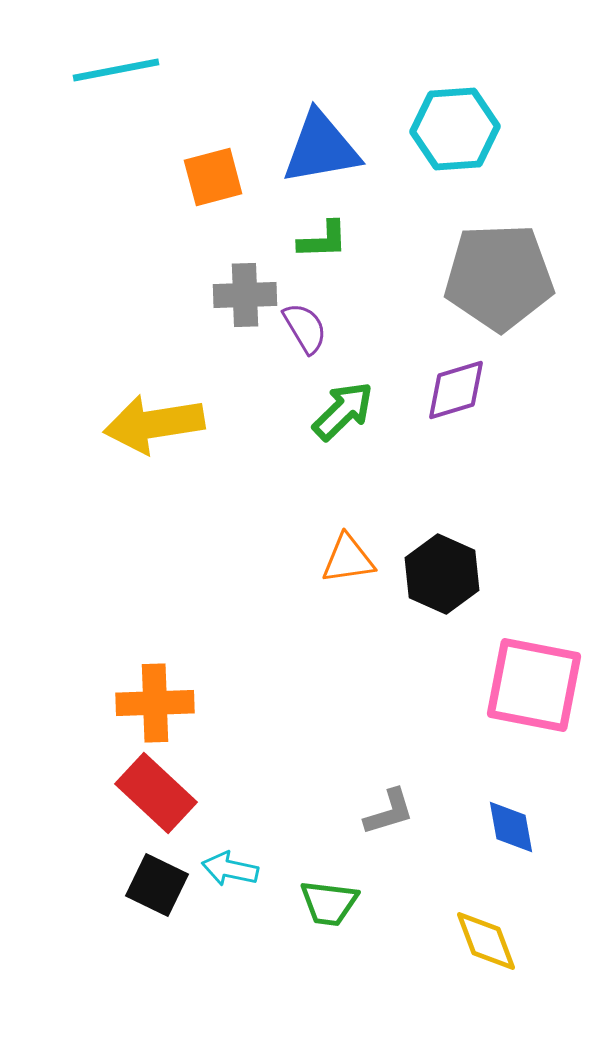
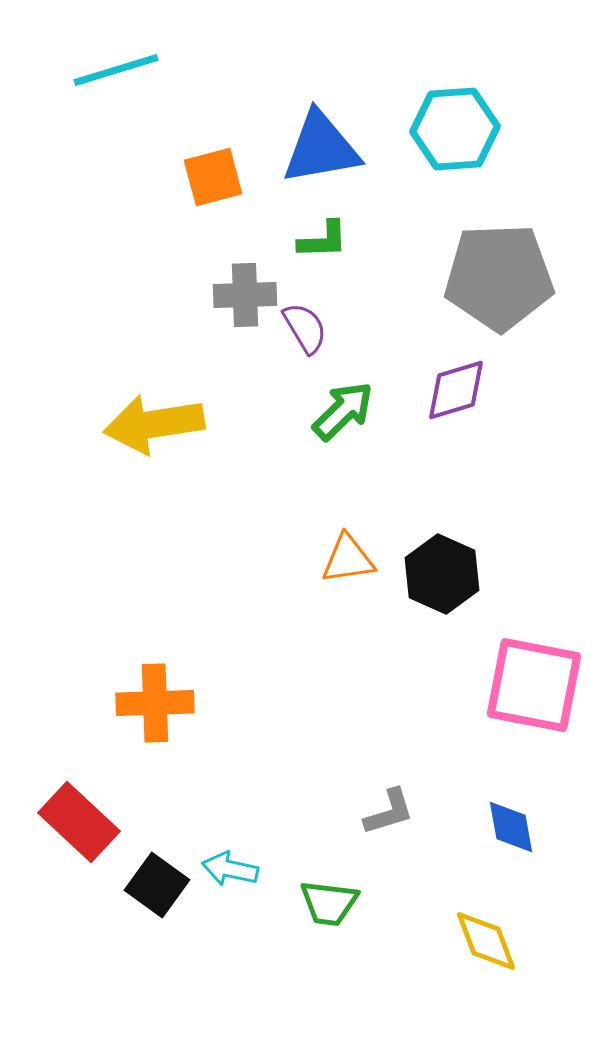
cyan line: rotated 6 degrees counterclockwise
red rectangle: moved 77 px left, 29 px down
black square: rotated 10 degrees clockwise
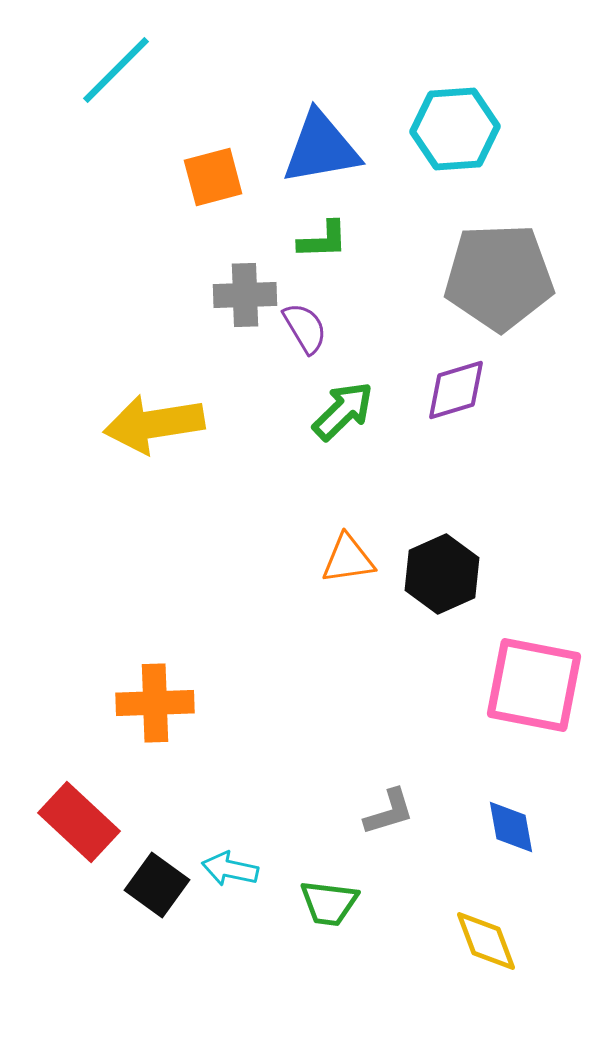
cyan line: rotated 28 degrees counterclockwise
black hexagon: rotated 12 degrees clockwise
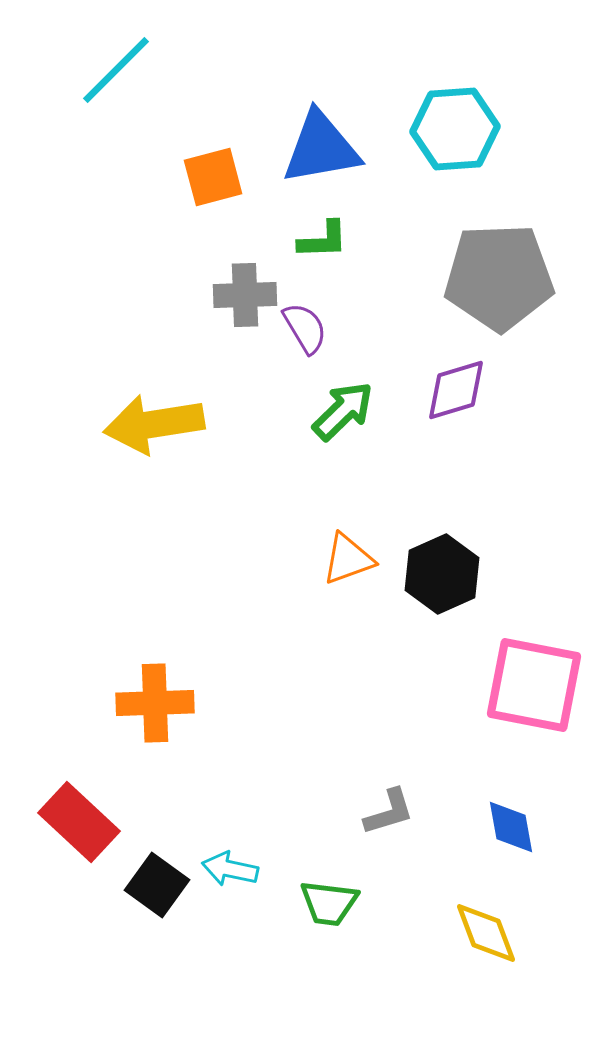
orange triangle: rotated 12 degrees counterclockwise
yellow diamond: moved 8 px up
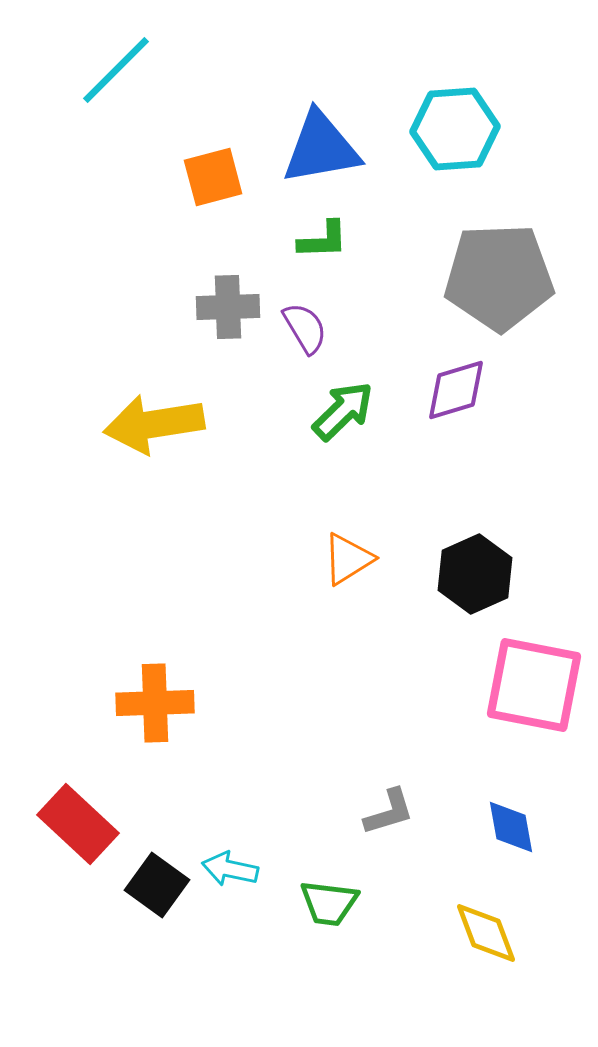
gray cross: moved 17 px left, 12 px down
orange triangle: rotated 12 degrees counterclockwise
black hexagon: moved 33 px right
red rectangle: moved 1 px left, 2 px down
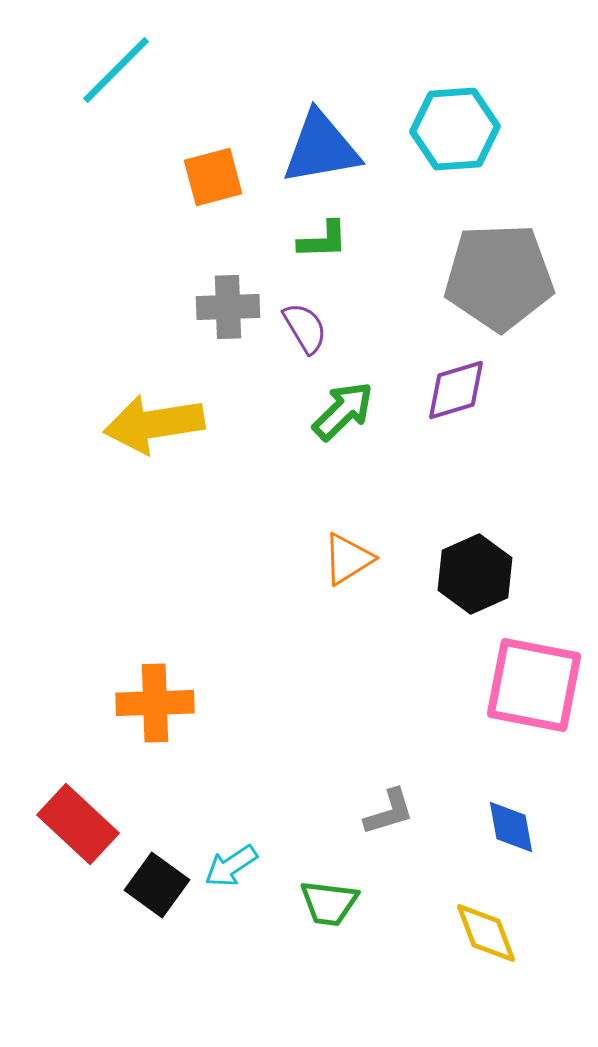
cyan arrow: moved 1 px right, 3 px up; rotated 46 degrees counterclockwise
